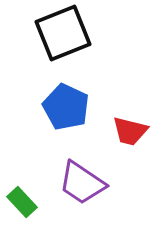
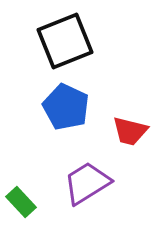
black square: moved 2 px right, 8 px down
purple trapezoid: moved 5 px right; rotated 114 degrees clockwise
green rectangle: moved 1 px left
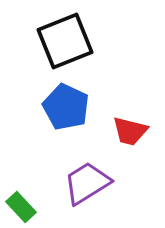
green rectangle: moved 5 px down
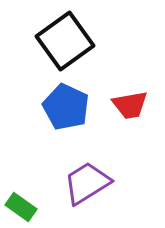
black square: rotated 14 degrees counterclockwise
red trapezoid: moved 26 px up; rotated 24 degrees counterclockwise
green rectangle: rotated 12 degrees counterclockwise
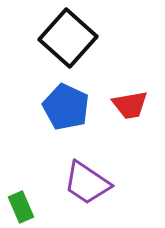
black square: moved 3 px right, 3 px up; rotated 12 degrees counterclockwise
purple trapezoid: rotated 114 degrees counterclockwise
green rectangle: rotated 32 degrees clockwise
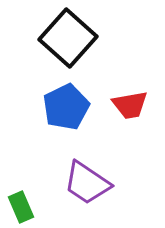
blue pentagon: rotated 21 degrees clockwise
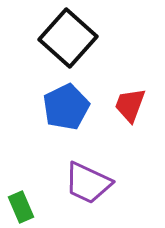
red trapezoid: rotated 120 degrees clockwise
purple trapezoid: moved 1 px right; rotated 9 degrees counterclockwise
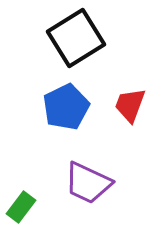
black square: moved 8 px right; rotated 16 degrees clockwise
green rectangle: rotated 60 degrees clockwise
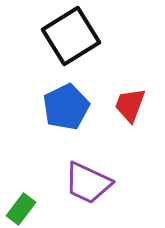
black square: moved 5 px left, 2 px up
green rectangle: moved 2 px down
